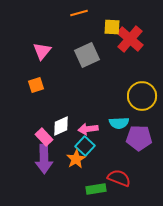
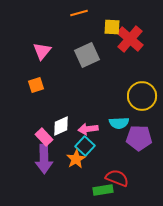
red semicircle: moved 2 px left
green rectangle: moved 7 px right, 1 px down
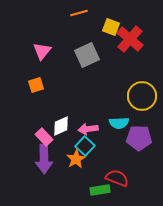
yellow square: moved 1 px left; rotated 18 degrees clockwise
green rectangle: moved 3 px left
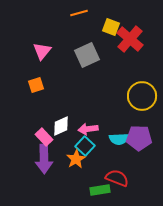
cyan semicircle: moved 16 px down
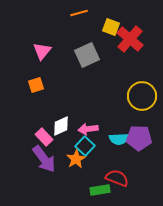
purple arrow: rotated 36 degrees counterclockwise
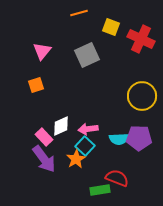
red cross: moved 11 px right; rotated 16 degrees counterclockwise
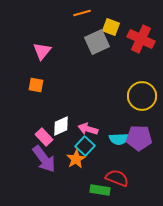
orange line: moved 3 px right
gray square: moved 10 px right, 13 px up
orange square: rotated 28 degrees clockwise
pink arrow: rotated 24 degrees clockwise
green rectangle: rotated 18 degrees clockwise
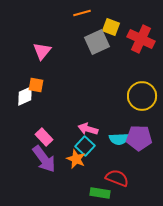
white diamond: moved 36 px left, 30 px up
orange star: rotated 18 degrees counterclockwise
green rectangle: moved 3 px down
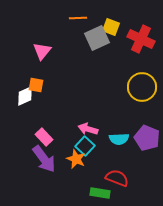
orange line: moved 4 px left, 5 px down; rotated 12 degrees clockwise
gray square: moved 4 px up
yellow circle: moved 9 px up
purple pentagon: moved 8 px right; rotated 20 degrees clockwise
